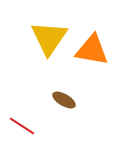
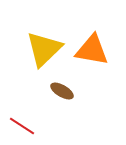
yellow triangle: moved 5 px left, 11 px down; rotated 12 degrees clockwise
brown ellipse: moved 2 px left, 9 px up
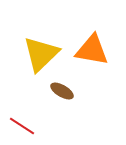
yellow triangle: moved 3 px left, 5 px down
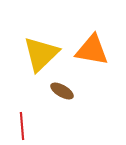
red line: rotated 52 degrees clockwise
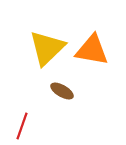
yellow triangle: moved 6 px right, 6 px up
red line: rotated 24 degrees clockwise
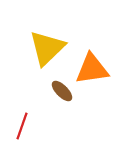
orange triangle: moved 19 px down; rotated 18 degrees counterclockwise
brown ellipse: rotated 15 degrees clockwise
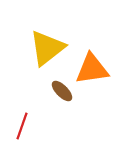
yellow triangle: rotated 6 degrees clockwise
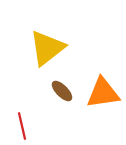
orange triangle: moved 11 px right, 24 px down
red line: rotated 32 degrees counterclockwise
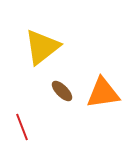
yellow triangle: moved 5 px left, 1 px up
red line: moved 1 px down; rotated 8 degrees counterclockwise
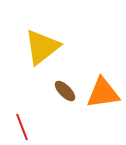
brown ellipse: moved 3 px right
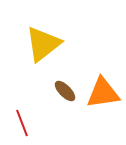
yellow triangle: moved 1 px right, 3 px up
red line: moved 4 px up
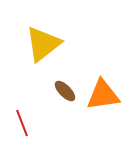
orange triangle: moved 2 px down
